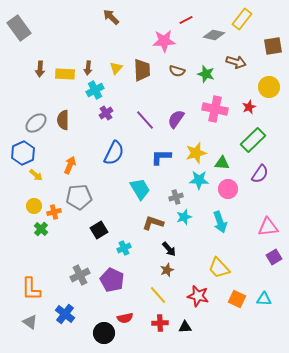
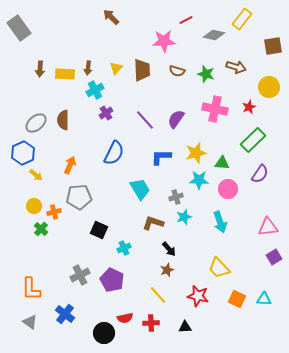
brown arrow at (236, 62): moved 5 px down
black square at (99, 230): rotated 36 degrees counterclockwise
red cross at (160, 323): moved 9 px left
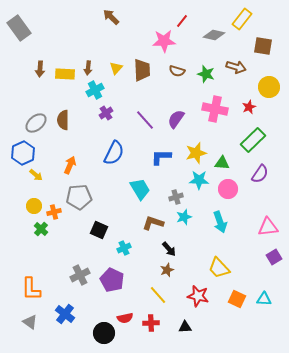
red line at (186, 20): moved 4 px left, 1 px down; rotated 24 degrees counterclockwise
brown square at (273, 46): moved 10 px left; rotated 18 degrees clockwise
